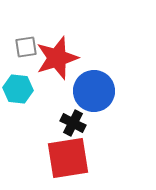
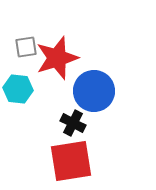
red square: moved 3 px right, 3 px down
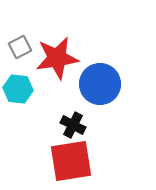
gray square: moved 6 px left; rotated 20 degrees counterclockwise
red star: rotated 9 degrees clockwise
blue circle: moved 6 px right, 7 px up
black cross: moved 2 px down
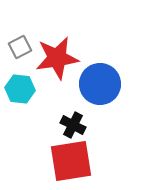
cyan hexagon: moved 2 px right
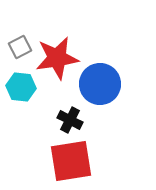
cyan hexagon: moved 1 px right, 2 px up
black cross: moved 3 px left, 5 px up
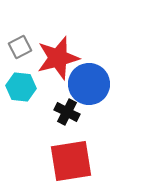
red star: moved 1 px right; rotated 6 degrees counterclockwise
blue circle: moved 11 px left
black cross: moved 3 px left, 8 px up
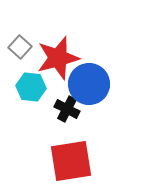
gray square: rotated 20 degrees counterclockwise
cyan hexagon: moved 10 px right
black cross: moved 3 px up
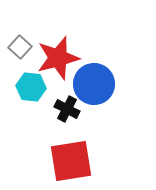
blue circle: moved 5 px right
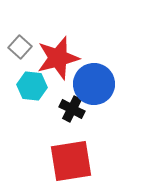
cyan hexagon: moved 1 px right, 1 px up
black cross: moved 5 px right
